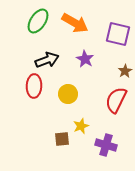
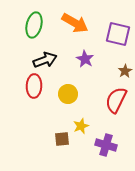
green ellipse: moved 4 px left, 4 px down; rotated 20 degrees counterclockwise
black arrow: moved 2 px left
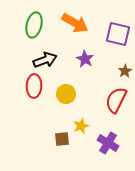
yellow circle: moved 2 px left
purple cross: moved 2 px right, 2 px up; rotated 15 degrees clockwise
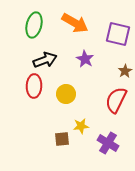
yellow star: rotated 14 degrees clockwise
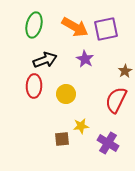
orange arrow: moved 4 px down
purple square: moved 12 px left, 5 px up; rotated 25 degrees counterclockwise
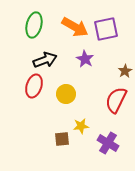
red ellipse: rotated 15 degrees clockwise
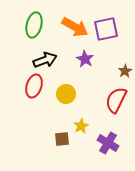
yellow star: rotated 21 degrees counterclockwise
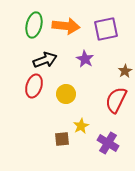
orange arrow: moved 9 px left, 1 px up; rotated 24 degrees counterclockwise
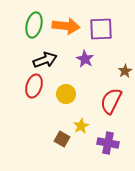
purple square: moved 5 px left; rotated 10 degrees clockwise
red semicircle: moved 5 px left, 1 px down
brown square: rotated 35 degrees clockwise
purple cross: rotated 20 degrees counterclockwise
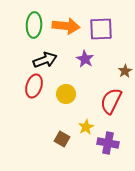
green ellipse: rotated 10 degrees counterclockwise
yellow star: moved 5 px right, 1 px down
